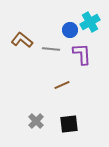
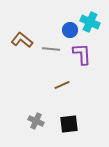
cyan cross: rotated 36 degrees counterclockwise
gray cross: rotated 21 degrees counterclockwise
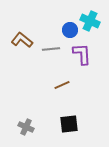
cyan cross: moved 1 px up
gray line: rotated 12 degrees counterclockwise
gray cross: moved 10 px left, 6 px down
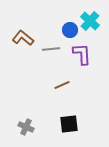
cyan cross: rotated 18 degrees clockwise
brown L-shape: moved 1 px right, 2 px up
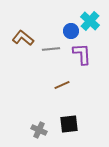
blue circle: moved 1 px right, 1 px down
gray cross: moved 13 px right, 3 px down
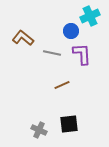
cyan cross: moved 5 px up; rotated 24 degrees clockwise
gray line: moved 1 px right, 4 px down; rotated 18 degrees clockwise
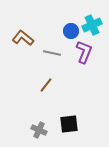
cyan cross: moved 2 px right, 9 px down
purple L-shape: moved 2 px right, 2 px up; rotated 25 degrees clockwise
brown line: moved 16 px left; rotated 28 degrees counterclockwise
